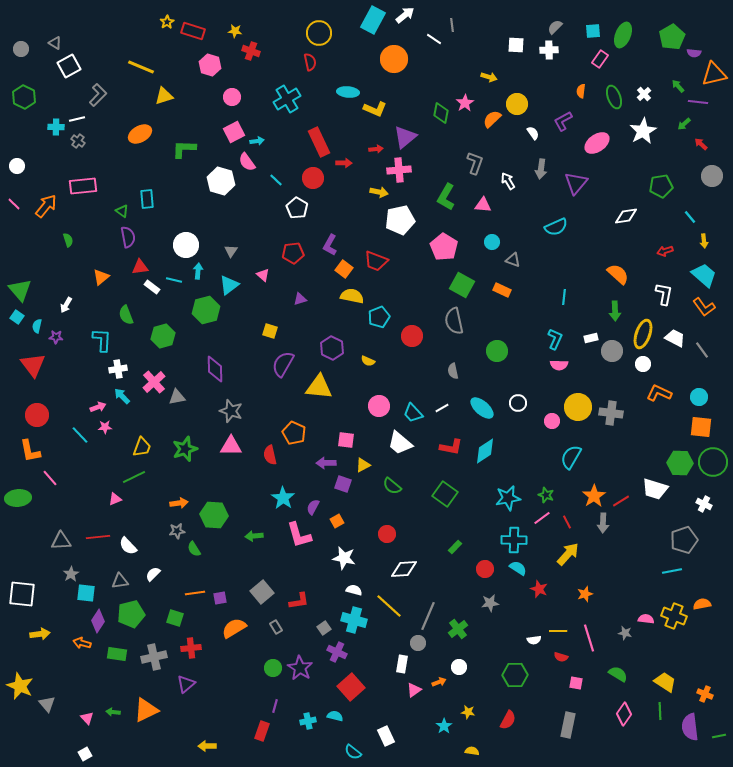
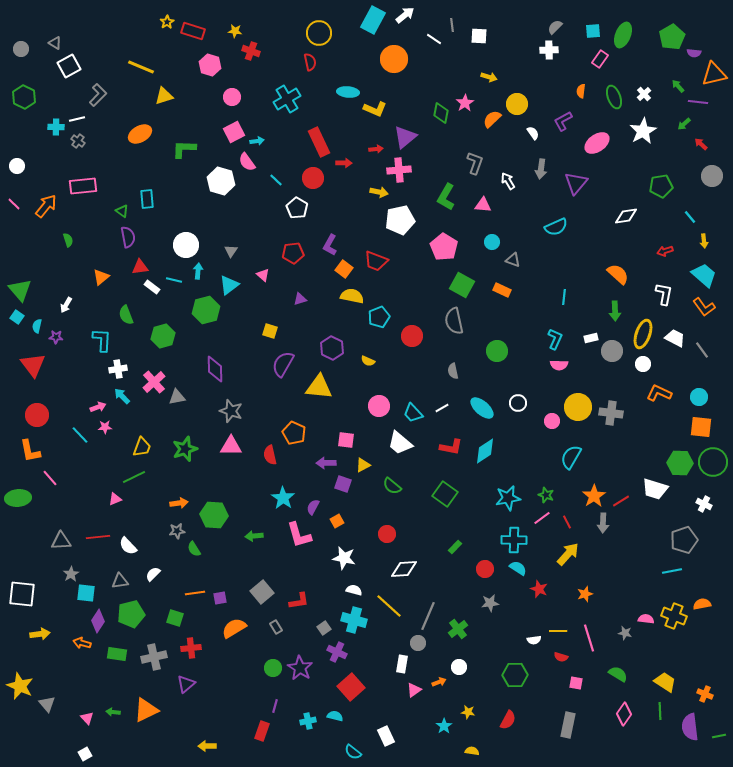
white square at (516, 45): moved 37 px left, 9 px up
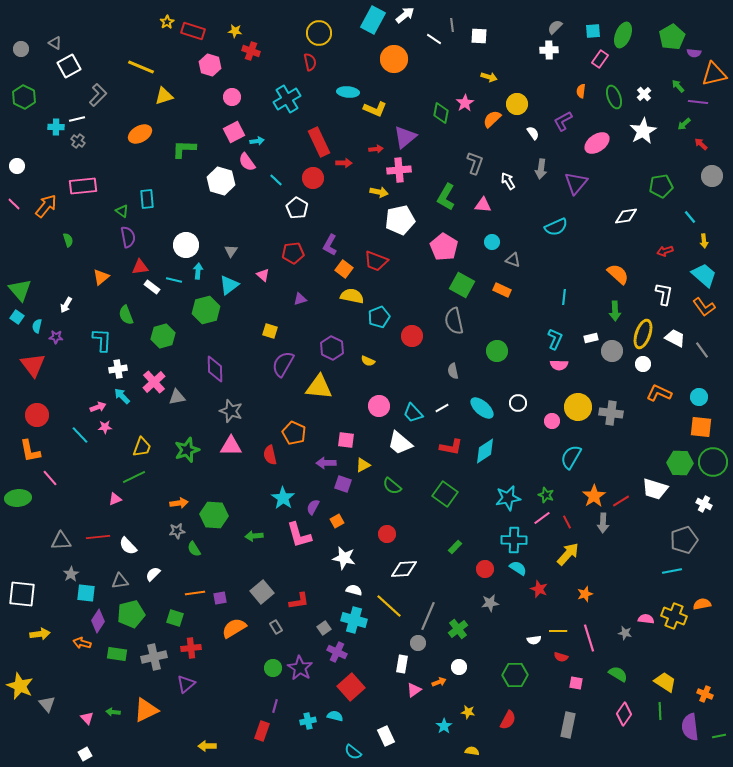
green star at (185, 449): moved 2 px right, 1 px down
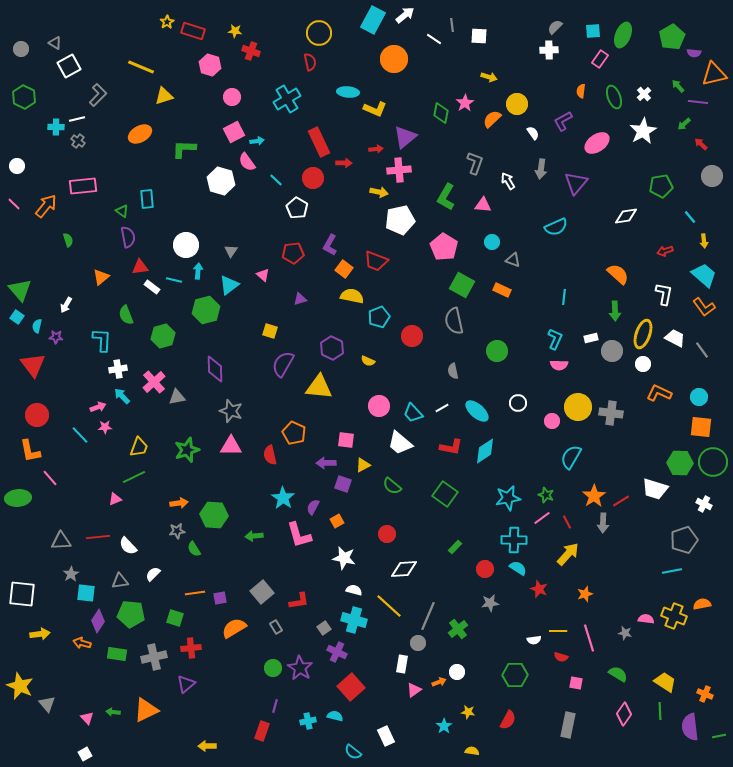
cyan ellipse at (482, 408): moved 5 px left, 3 px down
yellow trapezoid at (142, 447): moved 3 px left
green pentagon at (131, 614): rotated 20 degrees clockwise
white circle at (459, 667): moved 2 px left, 5 px down
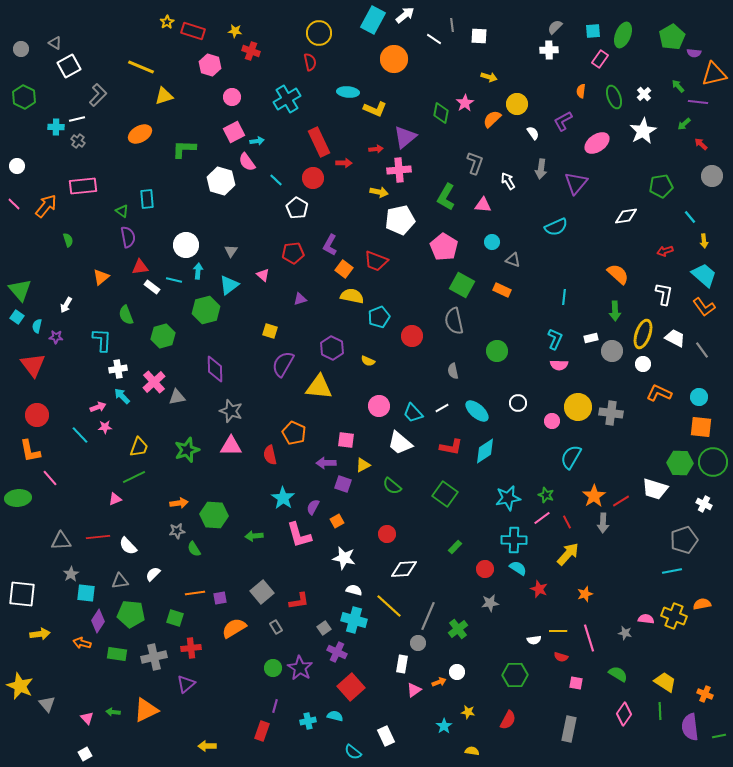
gray rectangle at (568, 725): moved 1 px right, 4 px down
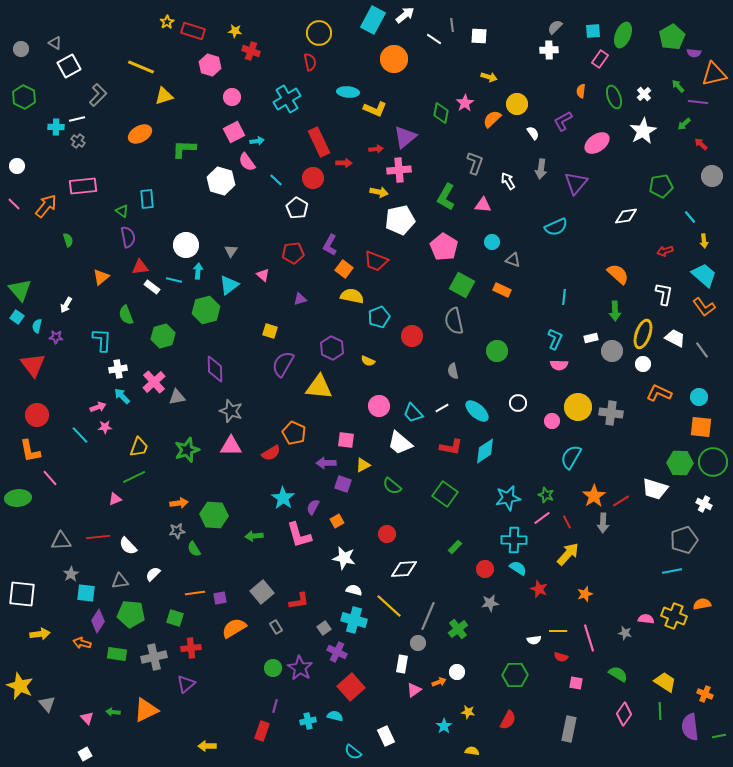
red semicircle at (270, 455): moved 1 px right, 2 px up; rotated 108 degrees counterclockwise
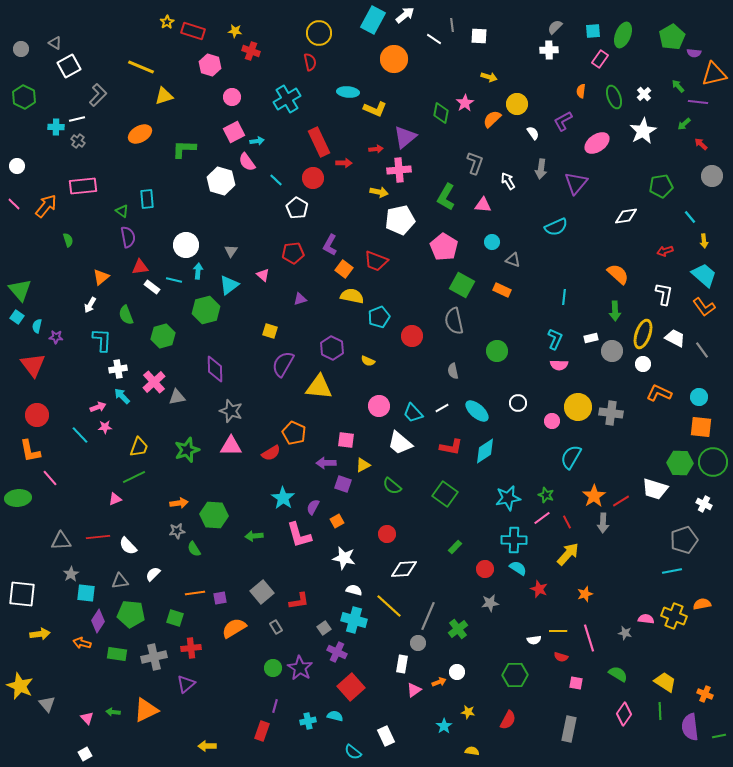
white arrow at (66, 305): moved 24 px right
